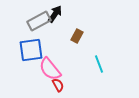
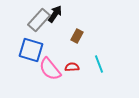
gray rectangle: moved 1 px up; rotated 20 degrees counterclockwise
blue square: rotated 25 degrees clockwise
red semicircle: moved 14 px right, 18 px up; rotated 64 degrees counterclockwise
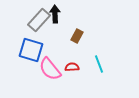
black arrow: rotated 36 degrees counterclockwise
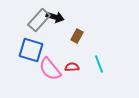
black arrow: moved 3 px down; rotated 108 degrees clockwise
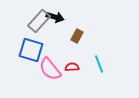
gray rectangle: moved 1 px down
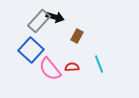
blue square: rotated 25 degrees clockwise
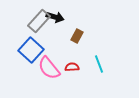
pink semicircle: moved 1 px left, 1 px up
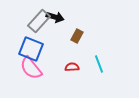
blue square: moved 1 px up; rotated 20 degrees counterclockwise
pink semicircle: moved 18 px left
